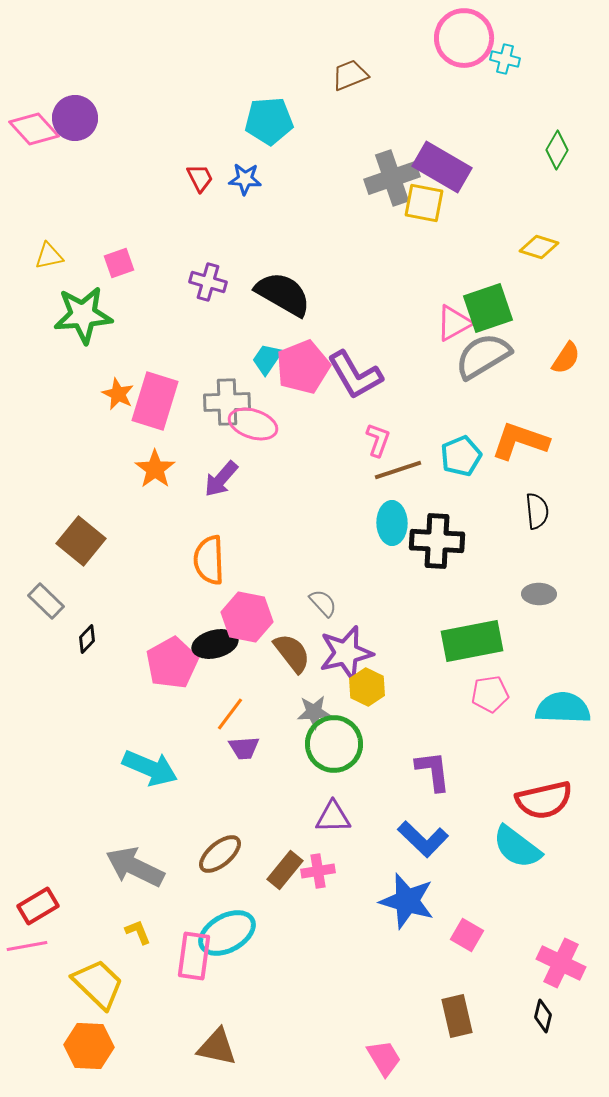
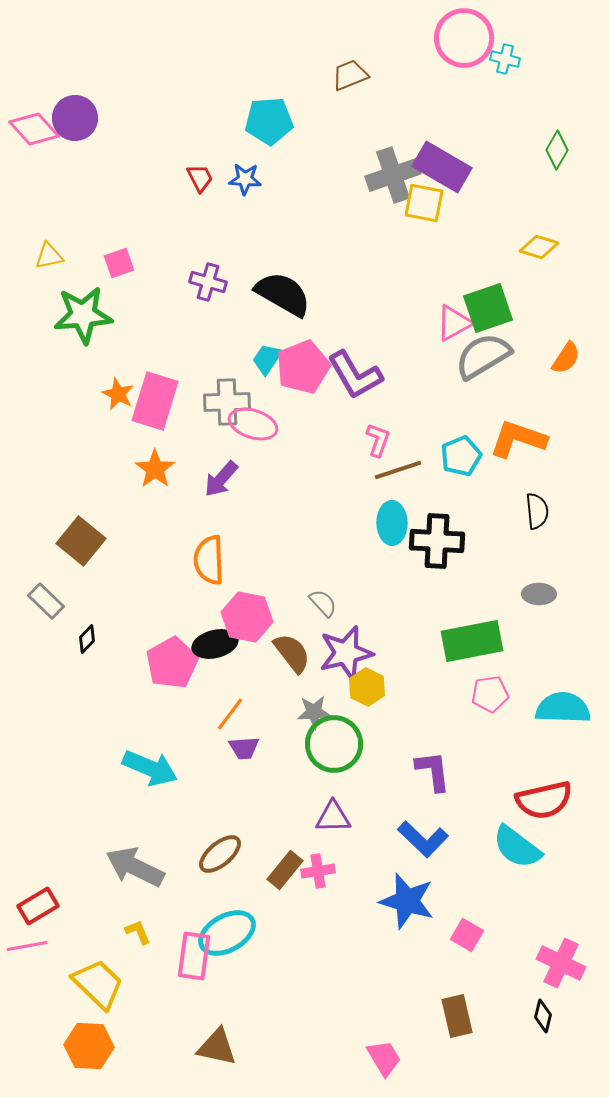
gray cross at (392, 178): moved 1 px right, 3 px up
orange L-shape at (520, 441): moved 2 px left, 2 px up
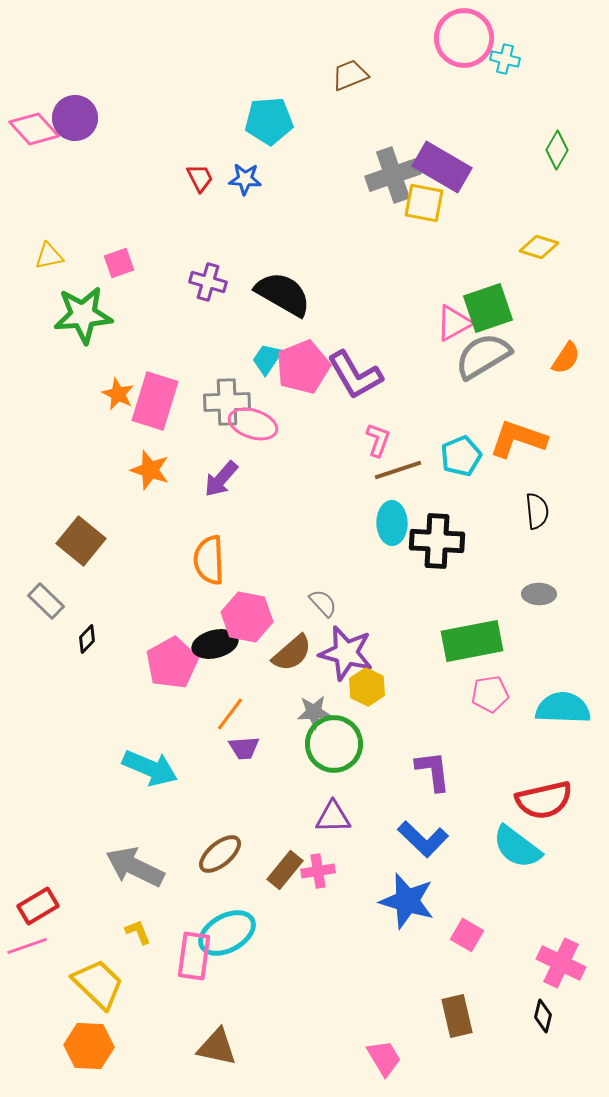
orange star at (155, 469): moved 5 px left, 1 px down; rotated 18 degrees counterclockwise
brown semicircle at (292, 653): rotated 87 degrees clockwise
purple star at (346, 653): rotated 28 degrees clockwise
pink line at (27, 946): rotated 9 degrees counterclockwise
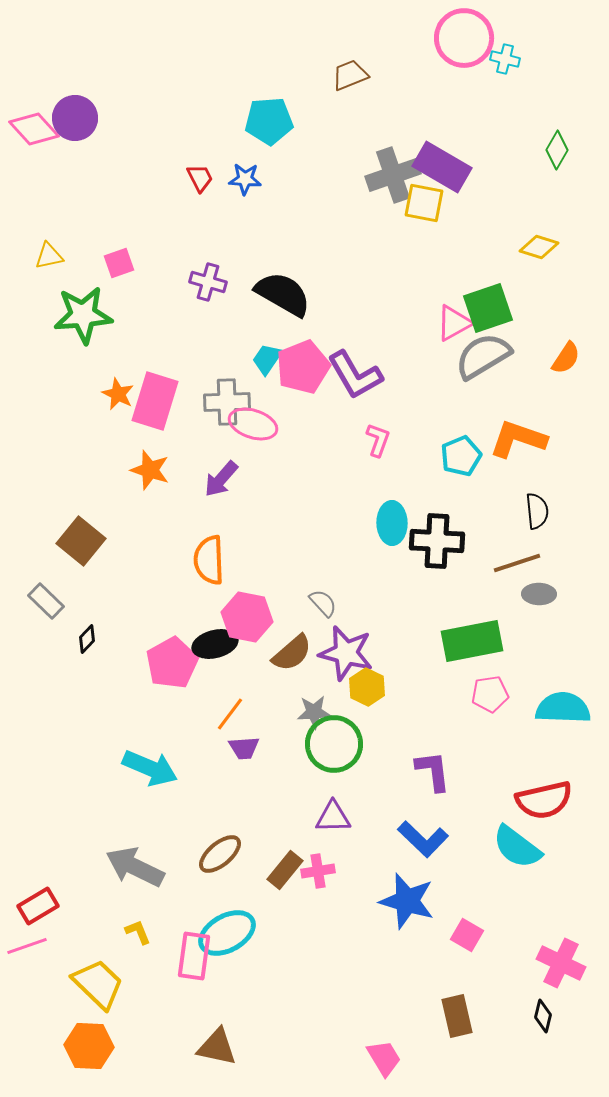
brown line at (398, 470): moved 119 px right, 93 px down
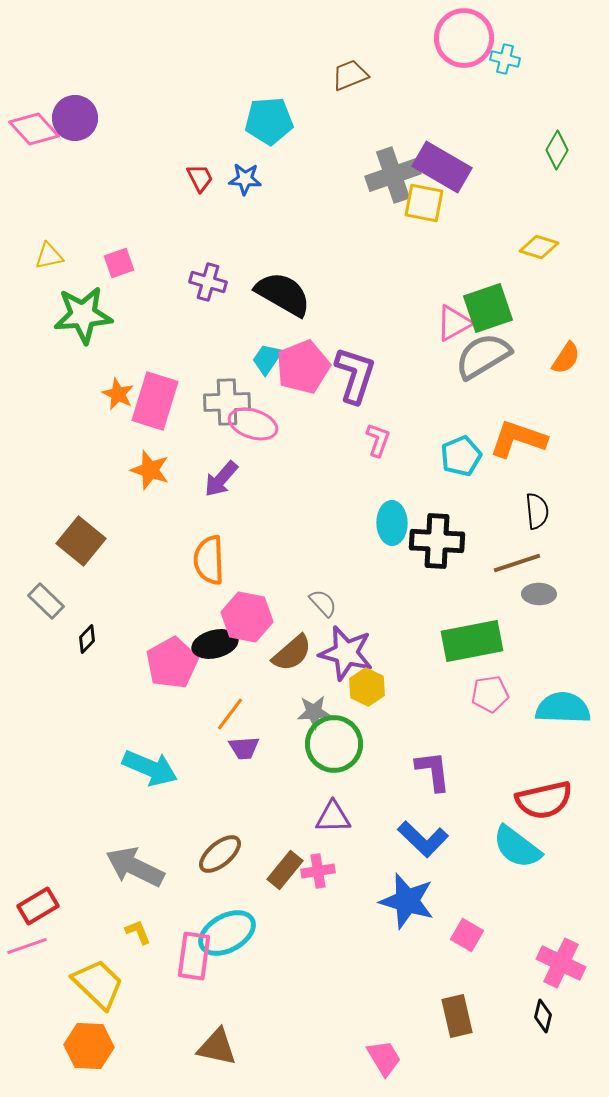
purple L-shape at (355, 375): rotated 132 degrees counterclockwise
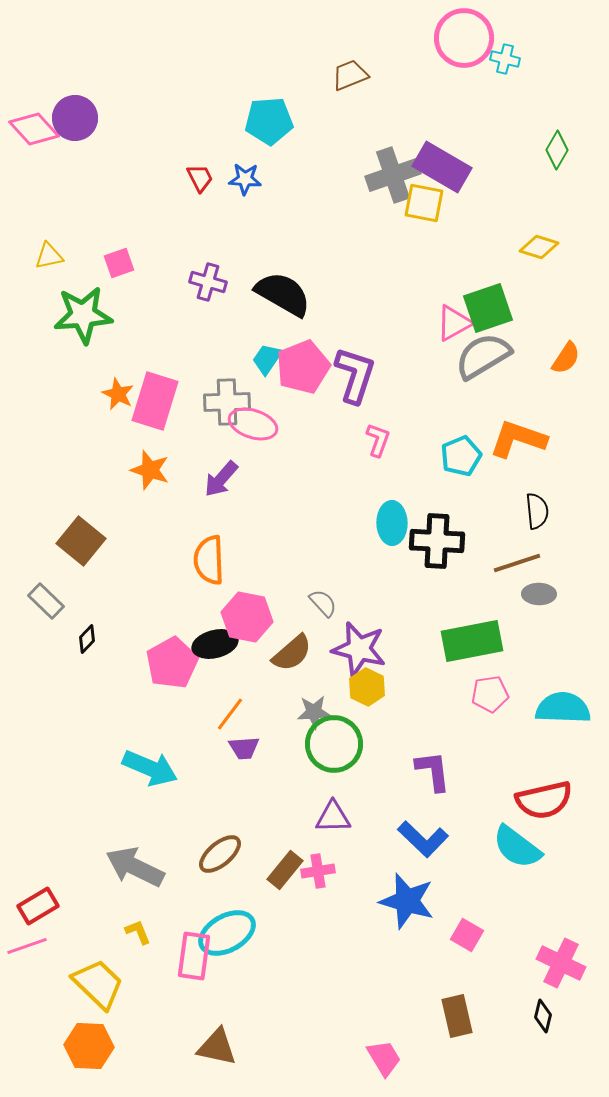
purple star at (346, 653): moved 13 px right, 4 px up
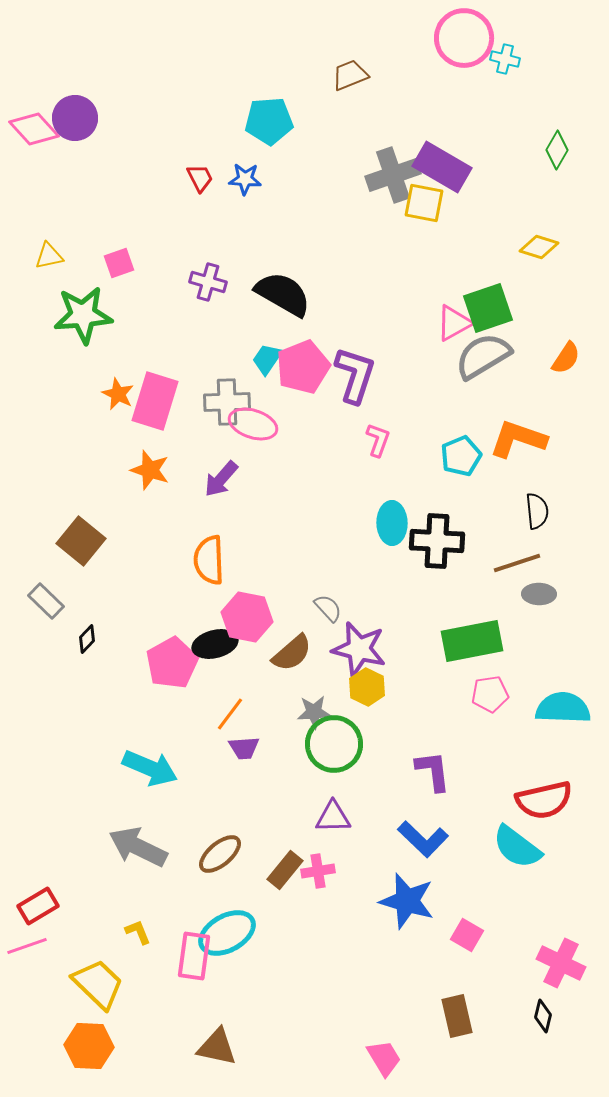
gray semicircle at (323, 603): moved 5 px right, 5 px down
gray arrow at (135, 867): moved 3 px right, 20 px up
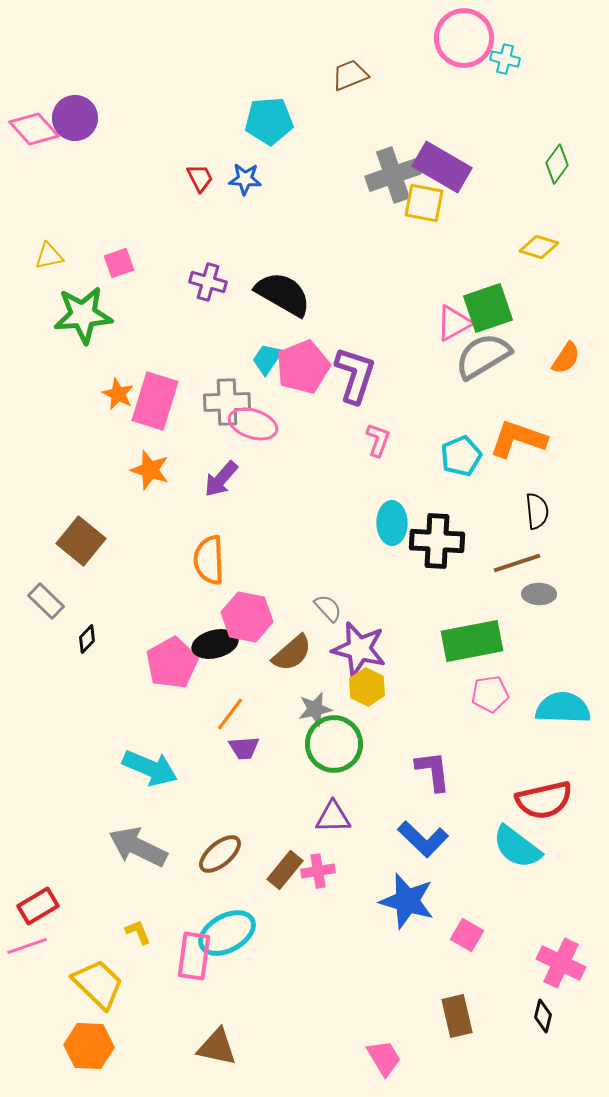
green diamond at (557, 150): moved 14 px down; rotated 6 degrees clockwise
gray star at (314, 712): moved 1 px right, 3 px up; rotated 8 degrees counterclockwise
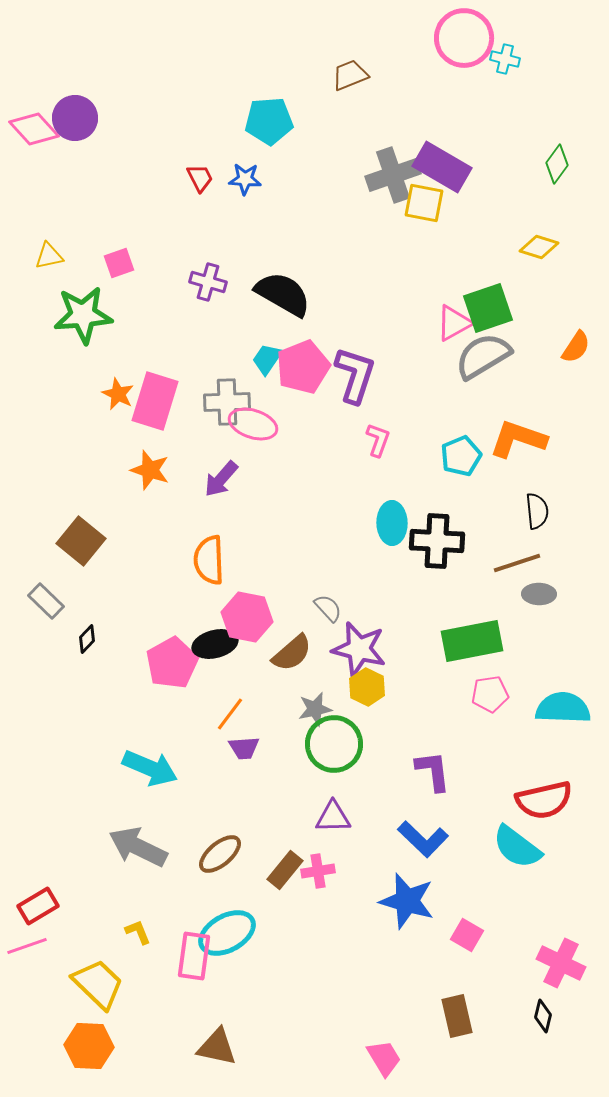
orange semicircle at (566, 358): moved 10 px right, 11 px up
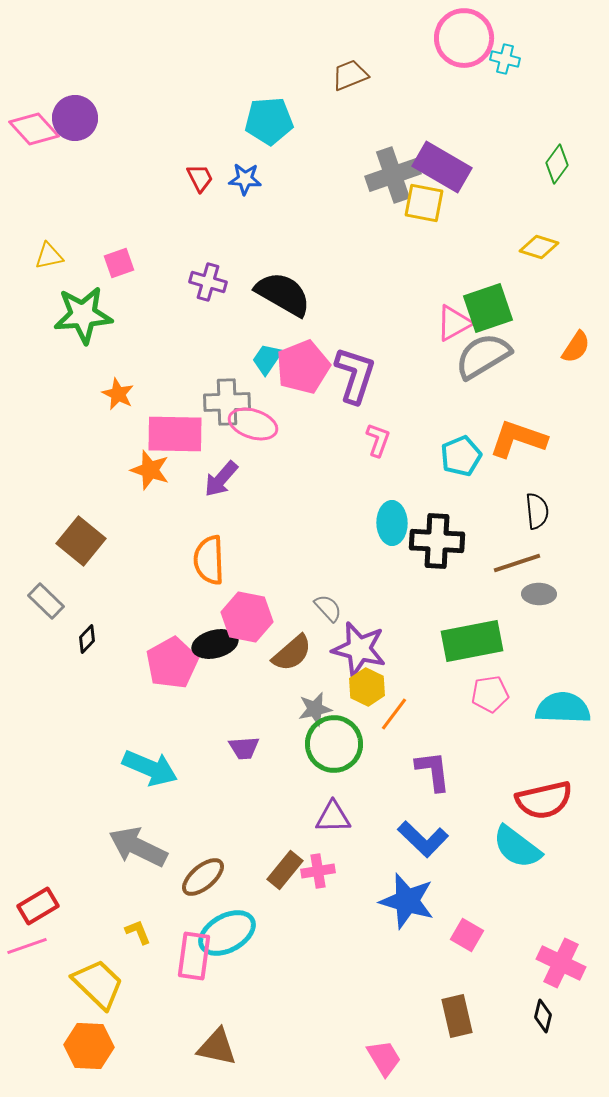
pink rectangle at (155, 401): moved 20 px right, 33 px down; rotated 74 degrees clockwise
orange line at (230, 714): moved 164 px right
brown ellipse at (220, 854): moved 17 px left, 23 px down
